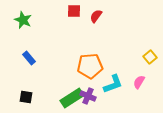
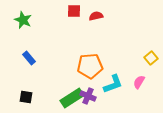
red semicircle: rotated 40 degrees clockwise
yellow square: moved 1 px right, 1 px down
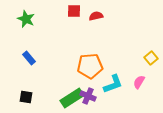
green star: moved 3 px right, 1 px up
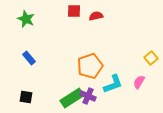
orange pentagon: rotated 15 degrees counterclockwise
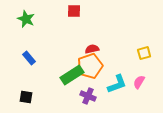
red semicircle: moved 4 px left, 33 px down
yellow square: moved 7 px left, 5 px up; rotated 24 degrees clockwise
cyan L-shape: moved 4 px right
green rectangle: moved 23 px up
